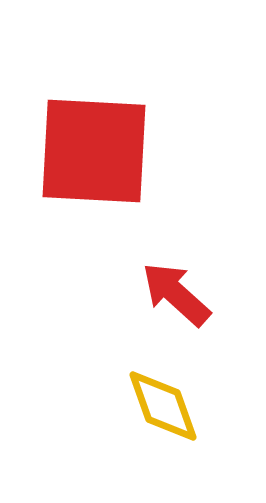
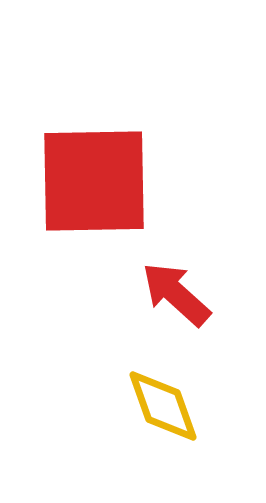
red square: moved 30 px down; rotated 4 degrees counterclockwise
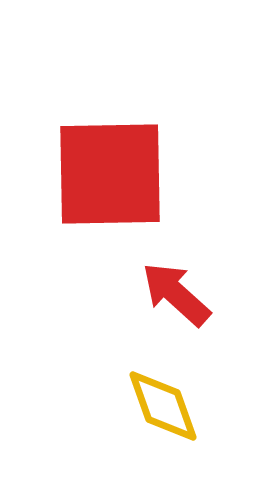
red square: moved 16 px right, 7 px up
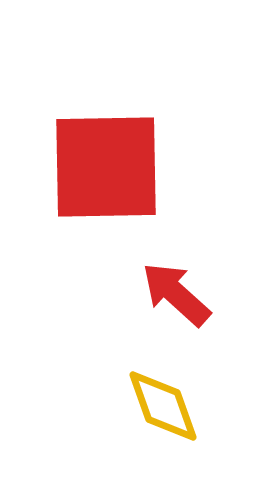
red square: moved 4 px left, 7 px up
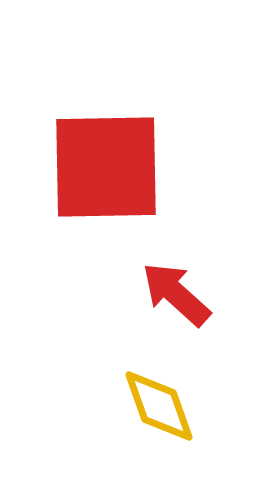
yellow diamond: moved 4 px left
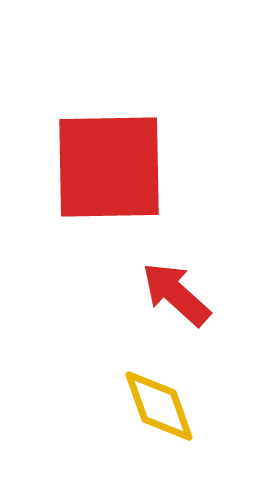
red square: moved 3 px right
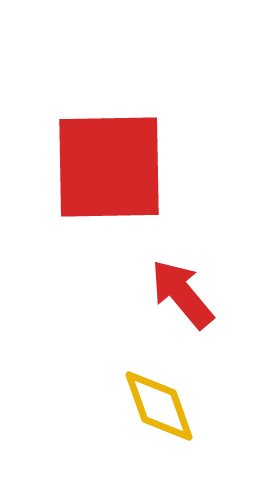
red arrow: moved 6 px right; rotated 8 degrees clockwise
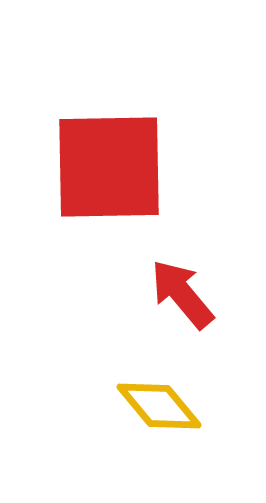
yellow diamond: rotated 20 degrees counterclockwise
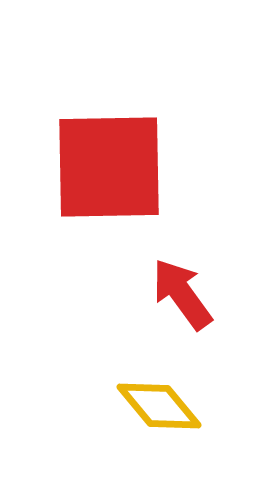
red arrow: rotated 4 degrees clockwise
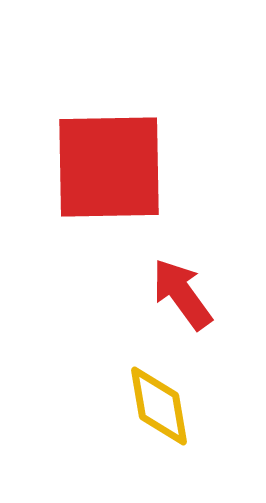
yellow diamond: rotated 30 degrees clockwise
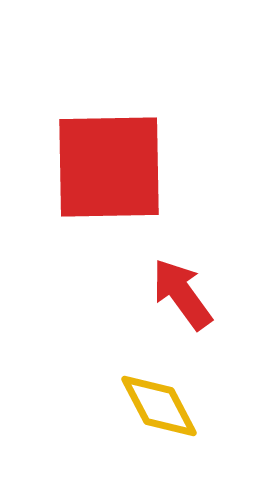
yellow diamond: rotated 18 degrees counterclockwise
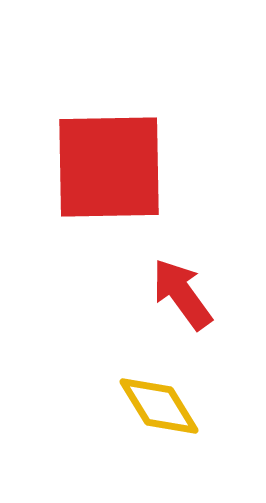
yellow diamond: rotated 4 degrees counterclockwise
